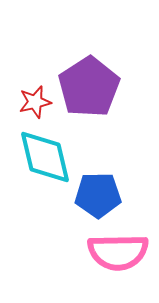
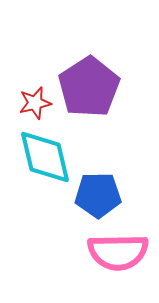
red star: moved 1 px down
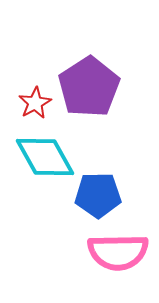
red star: rotated 16 degrees counterclockwise
cyan diamond: rotated 16 degrees counterclockwise
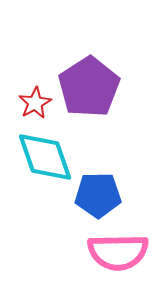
cyan diamond: rotated 10 degrees clockwise
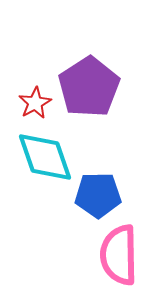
pink semicircle: moved 1 px right, 3 px down; rotated 90 degrees clockwise
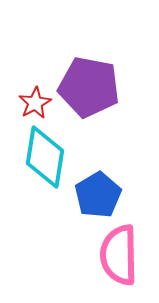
purple pentagon: rotated 28 degrees counterclockwise
cyan diamond: rotated 28 degrees clockwise
blue pentagon: rotated 30 degrees counterclockwise
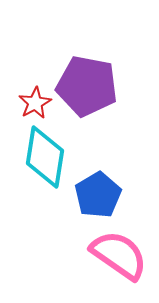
purple pentagon: moved 2 px left, 1 px up
pink semicircle: rotated 126 degrees clockwise
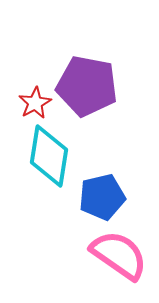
cyan diamond: moved 4 px right, 1 px up
blue pentagon: moved 4 px right, 2 px down; rotated 18 degrees clockwise
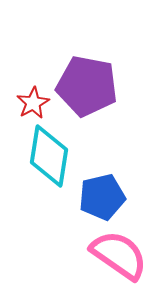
red star: moved 2 px left
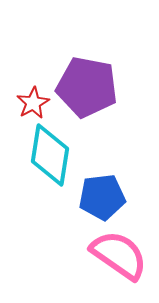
purple pentagon: moved 1 px down
cyan diamond: moved 1 px right, 1 px up
blue pentagon: rotated 6 degrees clockwise
